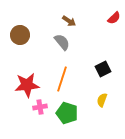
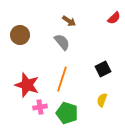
red star: rotated 25 degrees clockwise
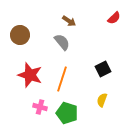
red star: moved 3 px right, 10 px up
pink cross: rotated 24 degrees clockwise
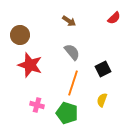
gray semicircle: moved 10 px right, 10 px down
red star: moved 10 px up
orange line: moved 11 px right, 4 px down
pink cross: moved 3 px left, 2 px up
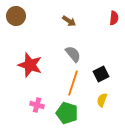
red semicircle: rotated 40 degrees counterclockwise
brown circle: moved 4 px left, 19 px up
gray semicircle: moved 1 px right, 2 px down
black square: moved 2 px left, 5 px down
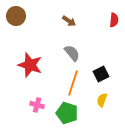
red semicircle: moved 2 px down
gray semicircle: moved 1 px left, 1 px up
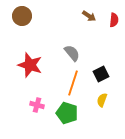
brown circle: moved 6 px right
brown arrow: moved 20 px right, 5 px up
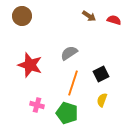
red semicircle: rotated 80 degrees counterclockwise
gray semicircle: moved 3 px left; rotated 84 degrees counterclockwise
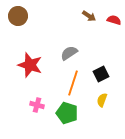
brown circle: moved 4 px left
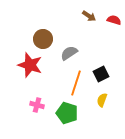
brown circle: moved 25 px right, 23 px down
orange line: moved 3 px right
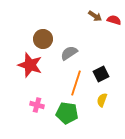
brown arrow: moved 6 px right
green pentagon: rotated 10 degrees counterclockwise
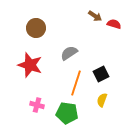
red semicircle: moved 4 px down
brown circle: moved 7 px left, 11 px up
